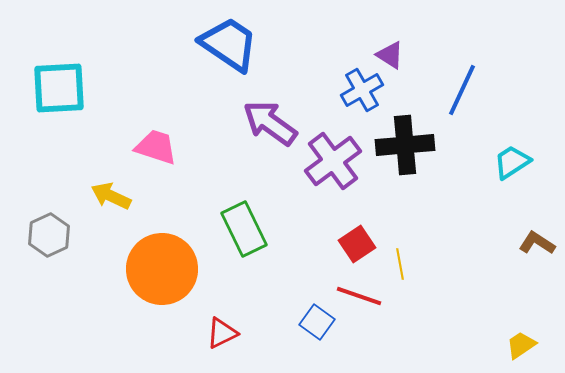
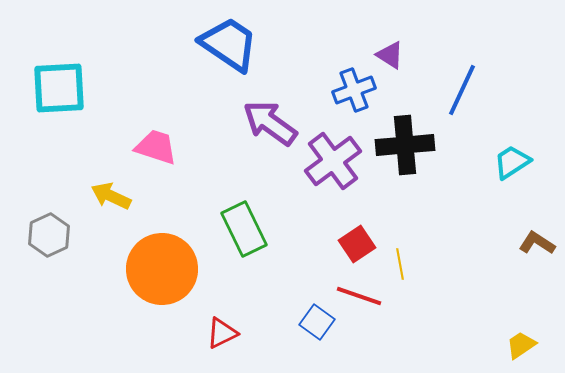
blue cross: moved 8 px left; rotated 9 degrees clockwise
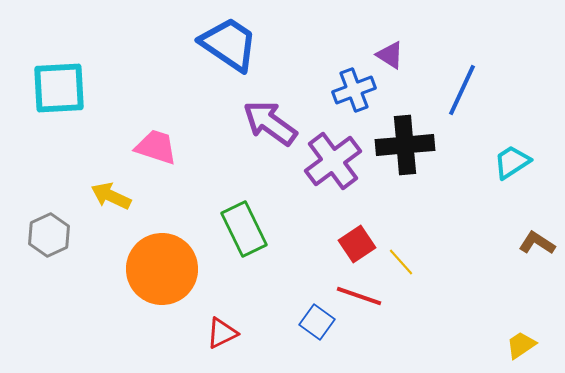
yellow line: moved 1 px right, 2 px up; rotated 32 degrees counterclockwise
